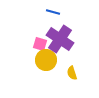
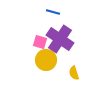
pink square: moved 2 px up
yellow semicircle: moved 2 px right
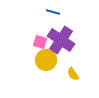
purple cross: moved 1 px right, 1 px down
yellow semicircle: moved 1 px left, 1 px down; rotated 16 degrees counterclockwise
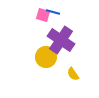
pink square: moved 3 px right, 27 px up
yellow circle: moved 3 px up
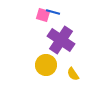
yellow circle: moved 8 px down
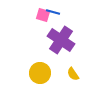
yellow circle: moved 6 px left, 8 px down
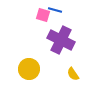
blue line: moved 2 px right, 2 px up
purple cross: rotated 8 degrees counterclockwise
yellow circle: moved 11 px left, 4 px up
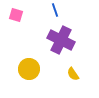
blue line: rotated 56 degrees clockwise
pink square: moved 27 px left
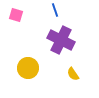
yellow circle: moved 1 px left, 1 px up
